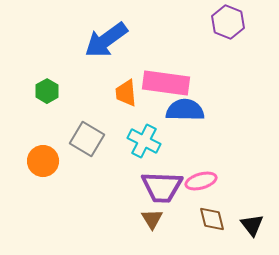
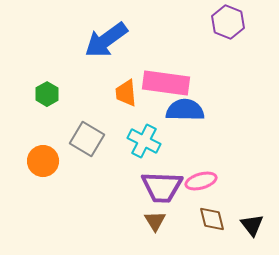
green hexagon: moved 3 px down
brown triangle: moved 3 px right, 2 px down
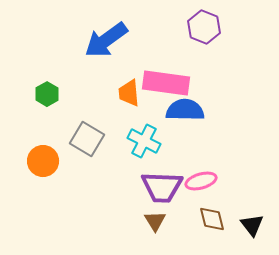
purple hexagon: moved 24 px left, 5 px down
orange trapezoid: moved 3 px right
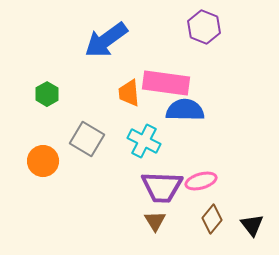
brown diamond: rotated 52 degrees clockwise
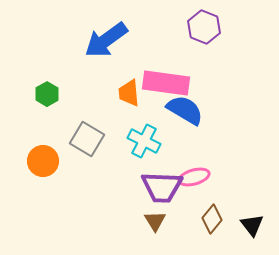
blue semicircle: rotated 30 degrees clockwise
pink ellipse: moved 7 px left, 4 px up
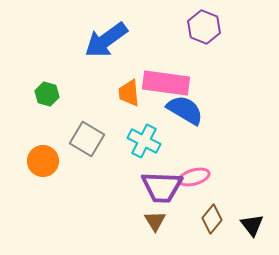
green hexagon: rotated 15 degrees counterclockwise
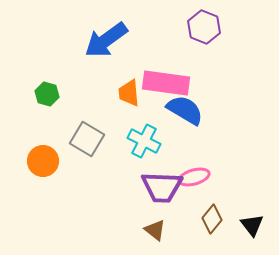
brown triangle: moved 9 px down; rotated 20 degrees counterclockwise
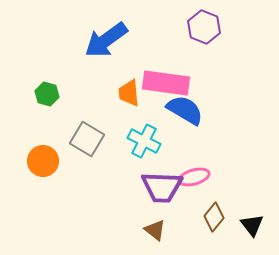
brown diamond: moved 2 px right, 2 px up
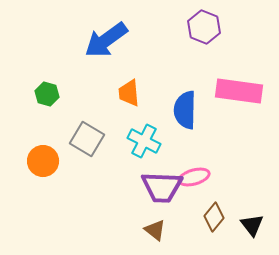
pink rectangle: moved 73 px right, 8 px down
blue semicircle: rotated 120 degrees counterclockwise
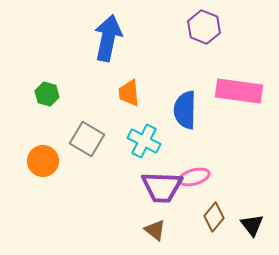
blue arrow: moved 2 px right, 2 px up; rotated 138 degrees clockwise
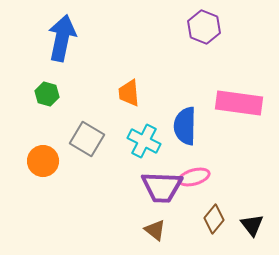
blue arrow: moved 46 px left
pink rectangle: moved 12 px down
blue semicircle: moved 16 px down
brown diamond: moved 2 px down
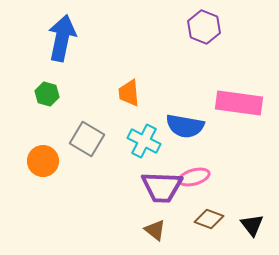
blue semicircle: rotated 81 degrees counterclockwise
brown diamond: moved 5 px left; rotated 72 degrees clockwise
